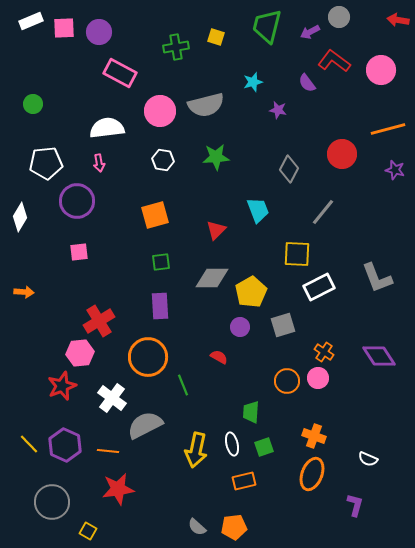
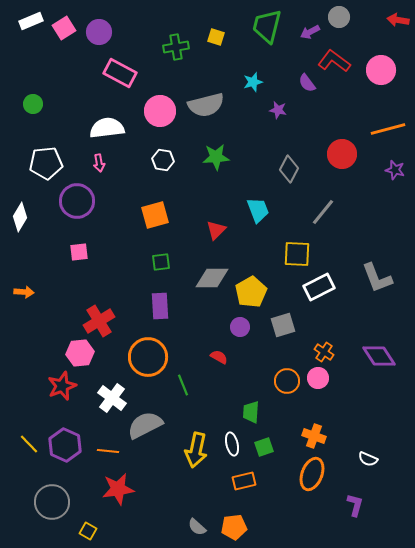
pink square at (64, 28): rotated 30 degrees counterclockwise
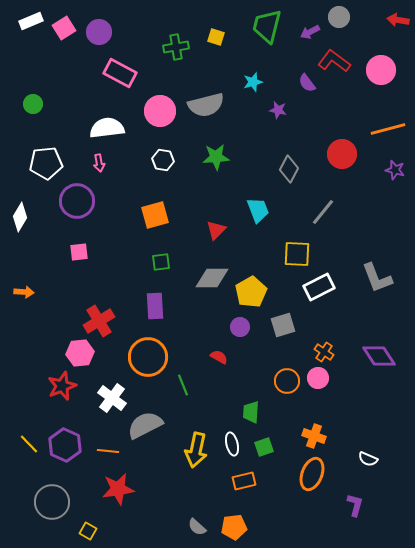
purple rectangle at (160, 306): moved 5 px left
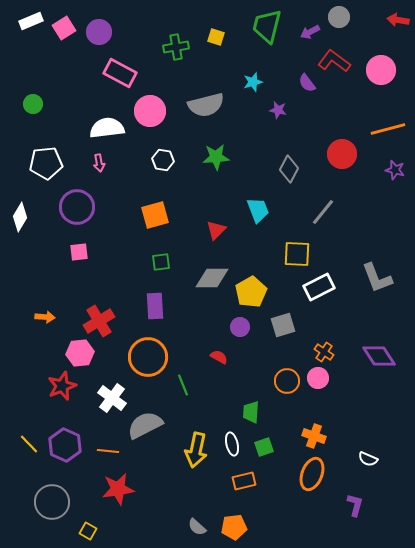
pink circle at (160, 111): moved 10 px left
purple circle at (77, 201): moved 6 px down
orange arrow at (24, 292): moved 21 px right, 25 px down
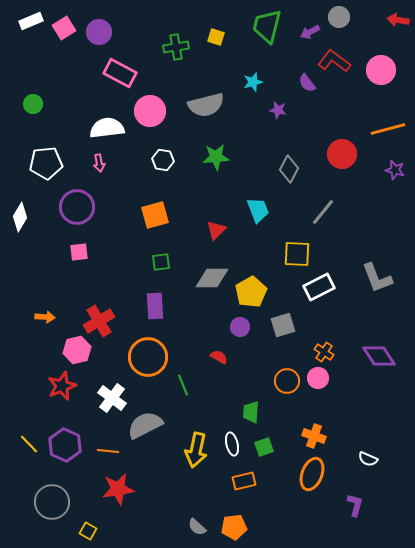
pink hexagon at (80, 353): moved 3 px left, 3 px up; rotated 8 degrees counterclockwise
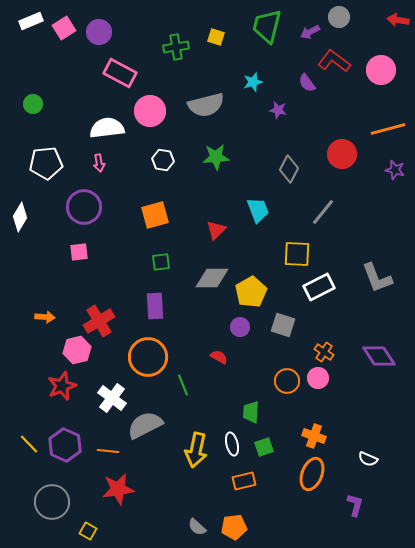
purple circle at (77, 207): moved 7 px right
gray square at (283, 325): rotated 35 degrees clockwise
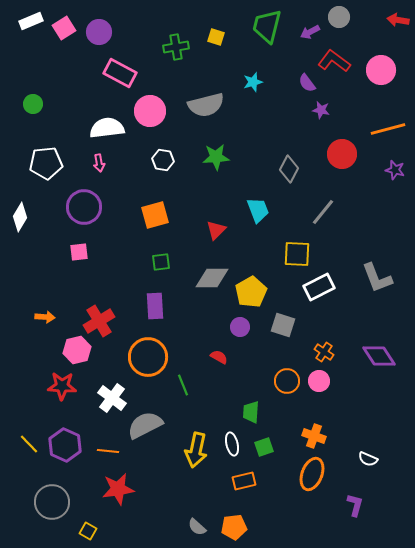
purple star at (278, 110): moved 43 px right
pink circle at (318, 378): moved 1 px right, 3 px down
red star at (62, 386): rotated 24 degrees clockwise
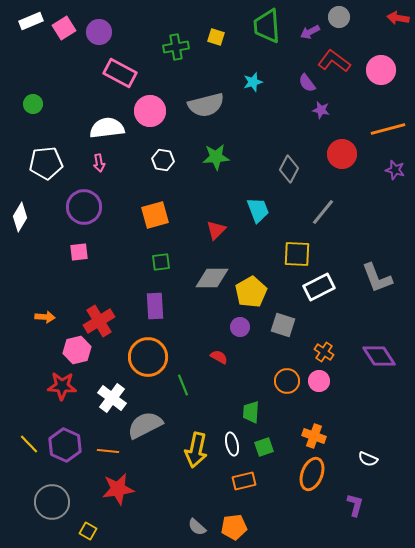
red arrow at (398, 20): moved 2 px up
green trapezoid at (267, 26): rotated 18 degrees counterclockwise
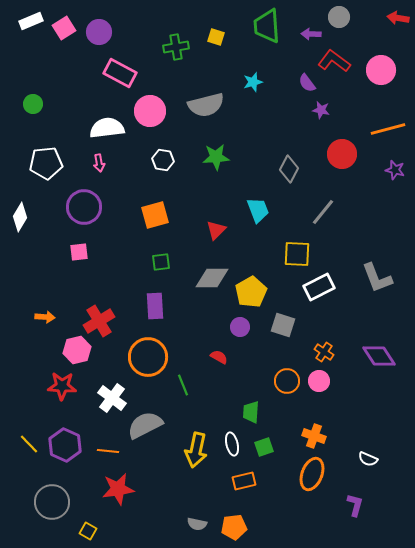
purple arrow at (310, 32): moved 1 px right, 2 px down; rotated 30 degrees clockwise
gray semicircle at (197, 527): moved 3 px up; rotated 30 degrees counterclockwise
